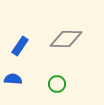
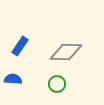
gray diamond: moved 13 px down
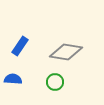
gray diamond: rotated 8 degrees clockwise
green circle: moved 2 px left, 2 px up
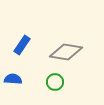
blue rectangle: moved 2 px right, 1 px up
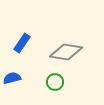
blue rectangle: moved 2 px up
blue semicircle: moved 1 px left, 1 px up; rotated 18 degrees counterclockwise
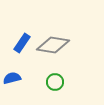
gray diamond: moved 13 px left, 7 px up
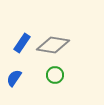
blue semicircle: moved 2 px right; rotated 42 degrees counterclockwise
green circle: moved 7 px up
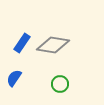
green circle: moved 5 px right, 9 px down
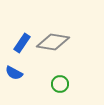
gray diamond: moved 3 px up
blue semicircle: moved 5 px up; rotated 96 degrees counterclockwise
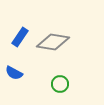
blue rectangle: moved 2 px left, 6 px up
